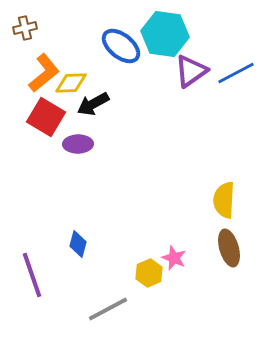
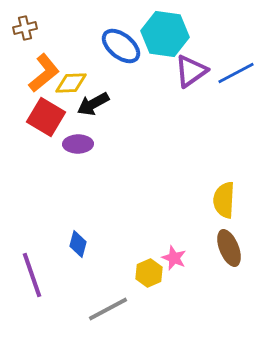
brown ellipse: rotated 6 degrees counterclockwise
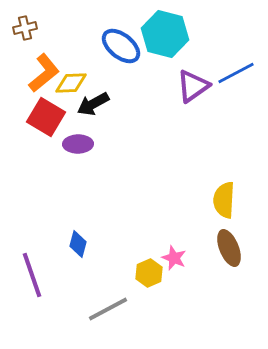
cyan hexagon: rotated 6 degrees clockwise
purple triangle: moved 2 px right, 15 px down
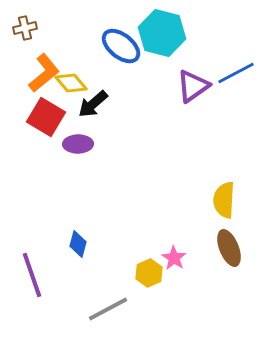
cyan hexagon: moved 3 px left, 1 px up
yellow diamond: rotated 52 degrees clockwise
black arrow: rotated 12 degrees counterclockwise
pink star: rotated 10 degrees clockwise
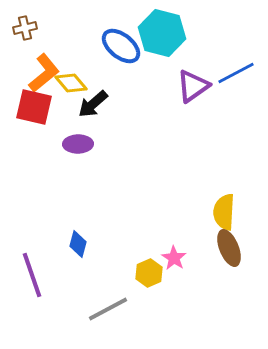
red square: moved 12 px left, 10 px up; rotated 18 degrees counterclockwise
yellow semicircle: moved 12 px down
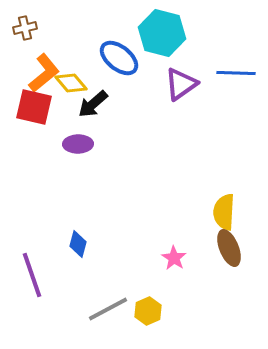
blue ellipse: moved 2 px left, 12 px down
blue line: rotated 30 degrees clockwise
purple triangle: moved 12 px left, 2 px up
yellow hexagon: moved 1 px left, 38 px down
